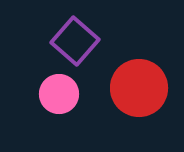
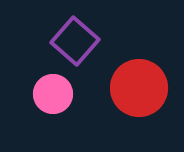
pink circle: moved 6 px left
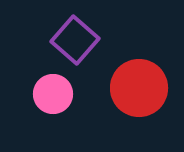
purple square: moved 1 px up
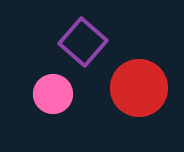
purple square: moved 8 px right, 2 px down
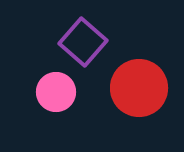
pink circle: moved 3 px right, 2 px up
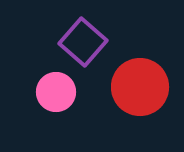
red circle: moved 1 px right, 1 px up
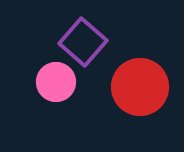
pink circle: moved 10 px up
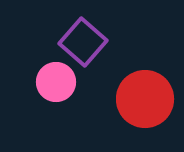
red circle: moved 5 px right, 12 px down
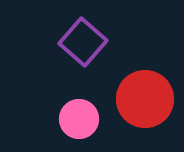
pink circle: moved 23 px right, 37 px down
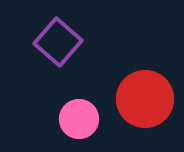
purple square: moved 25 px left
